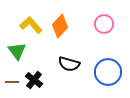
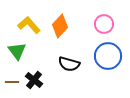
yellow L-shape: moved 2 px left
blue circle: moved 16 px up
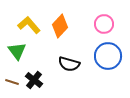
brown line: rotated 16 degrees clockwise
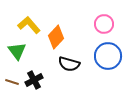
orange diamond: moved 4 px left, 11 px down
black cross: rotated 24 degrees clockwise
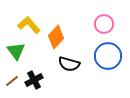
green triangle: moved 1 px left
brown line: moved 1 px up; rotated 56 degrees counterclockwise
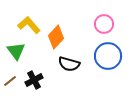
brown line: moved 2 px left
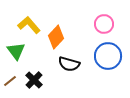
black cross: rotated 18 degrees counterclockwise
